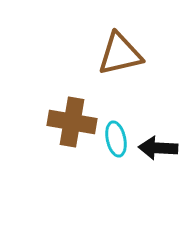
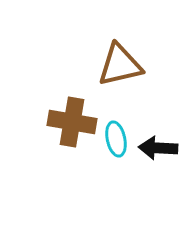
brown triangle: moved 11 px down
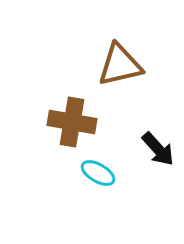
cyan ellipse: moved 18 px left, 34 px down; rotated 48 degrees counterclockwise
black arrow: moved 1 px down; rotated 135 degrees counterclockwise
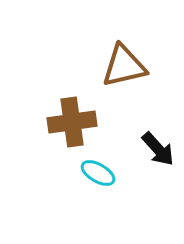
brown triangle: moved 4 px right, 1 px down
brown cross: rotated 18 degrees counterclockwise
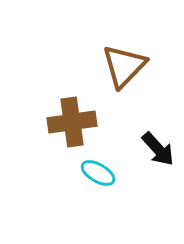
brown triangle: rotated 33 degrees counterclockwise
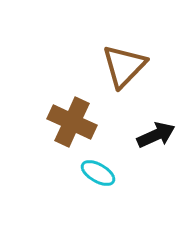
brown cross: rotated 33 degrees clockwise
black arrow: moved 2 px left, 14 px up; rotated 72 degrees counterclockwise
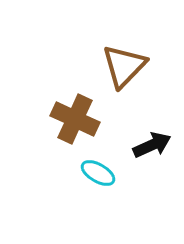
brown cross: moved 3 px right, 3 px up
black arrow: moved 4 px left, 10 px down
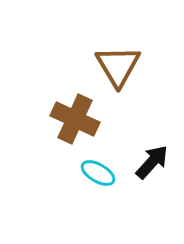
brown triangle: moved 6 px left; rotated 15 degrees counterclockwise
black arrow: moved 17 px down; rotated 24 degrees counterclockwise
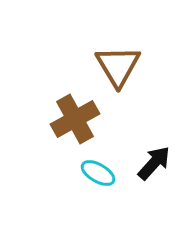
brown cross: rotated 36 degrees clockwise
black arrow: moved 2 px right, 1 px down
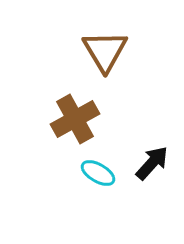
brown triangle: moved 13 px left, 15 px up
black arrow: moved 2 px left
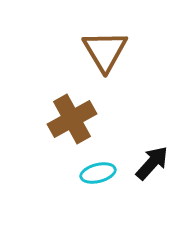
brown cross: moved 3 px left
cyan ellipse: rotated 44 degrees counterclockwise
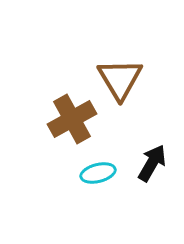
brown triangle: moved 15 px right, 28 px down
black arrow: rotated 12 degrees counterclockwise
